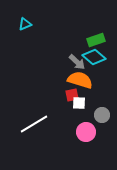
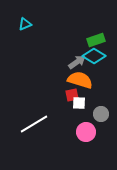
cyan diamond: moved 1 px up; rotated 10 degrees counterclockwise
gray arrow: rotated 78 degrees counterclockwise
gray circle: moved 1 px left, 1 px up
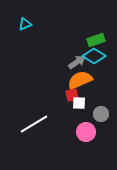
orange semicircle: rotated 40 degrees counterclockwise
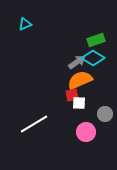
cyan diamond: moved 1 px left, 2 px down
gray circle: moved 4 px right
